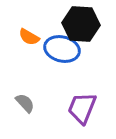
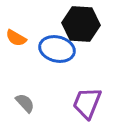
orange semicircle: moved 13 px left, 1 px down
blue ellipse: moved 5 px left
purple trapezoid: moved 5 px right, 5 px up
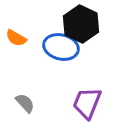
black hexagon: rotated 21 degrees clockwise
blue ellipse: moved 4 px right, 2 px up
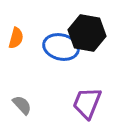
black hexagon: moved 6 px right, 9 px down; rotated 15 degrees counterclockwise
orange semicircle: rotated 105 degrees counterclockwise
gray semicircle: moved 3 px left, 2 px down
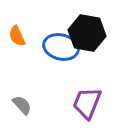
orange semicircle: moved 1 px right, 2 px up; rotated 140 degrees clockwise
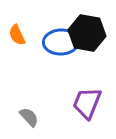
orange semicircle: moved 1 px up
blue ellipse: moved 5 px up; rotated 16 degrees counterclockwise
gray semicircle: moved 7 px right, 12 px down
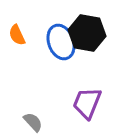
blue ellipse: rotated 72 degrees clockwise
gray semicircle: moved 4 px right, 5 px down
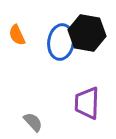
blue ellipse: rotated 28 degrees clockwise
purple trapezoid: rotated 20 degrees counterclockwise
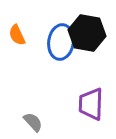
purple trapezoid: moved 4 px right, 1 px down
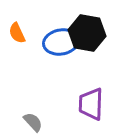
orange semicircle: moved 2 px up
blue ellipse: rotated 72 degrees clockwise
